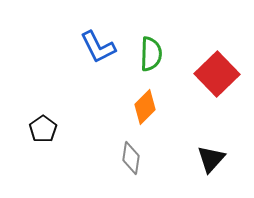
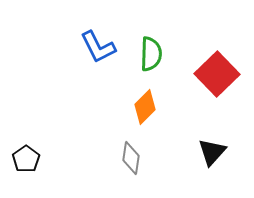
black pentagon: moved 17 px left, 30 px down
black triangle: moved 1 px right, 7 px up
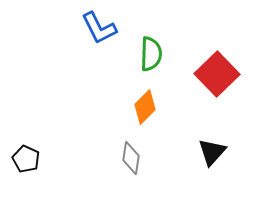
blue L-shape: moved 1 px right, 19 px up
black pentagon: rotated 12 degrees counterclockwise
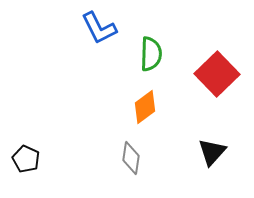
orange diamond: rotated 8 degrees clockwise
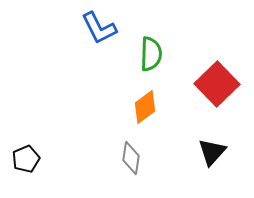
red square: moved 10 px down
black pentagon: rotated 24 degrees clockwise
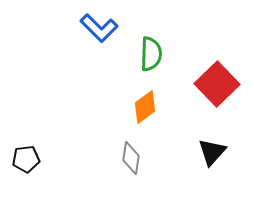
blue L-shape: rotated 18 degrees counterclockwise
black pentagon: rotated 16 degrees clockwise
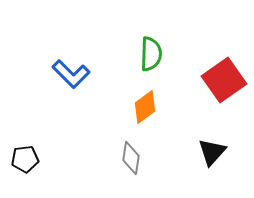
blue L-shape: moved 28 px left, 46 px down
red square: moved 7 px right, 4 px up; rotated 9 degrees clockwise
black pentagon: moved 1 px left
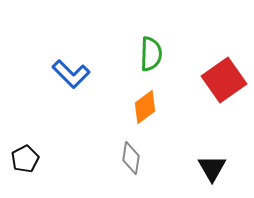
black triangle: moved 16 px down; rotated 12 degrees counterclockwise
black pentagon: rotated 20 degrees counterclockwise
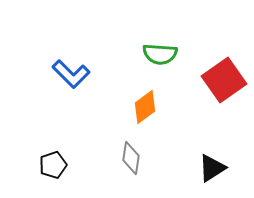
green semicircle: moved 9 px right; rotated 92 degrees clockwise
black pentagon: moved 28 px right, 6 px down; rotated 8 degrees clockwise
black triangle: rotated 28 degrees clockwise
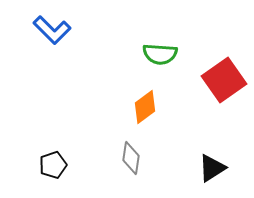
blue L-shape: moved 19 px left, 44 px up
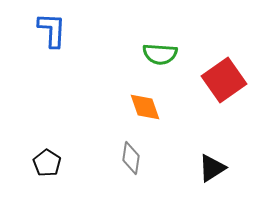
blue L-shape: rotated 132 degrees counterclockwise
orange diamond: rotated 72 degrees counterclockwise
black pentagon: moved 6 px left, 2 px up; rotated 20 degrees counterclockwise
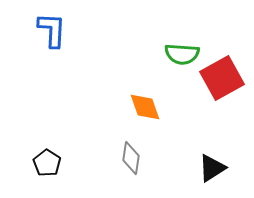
green semicircle: moved 22 px right
red square: moved 2 px left, 2 px up; rotated 6 degrees clockwise
